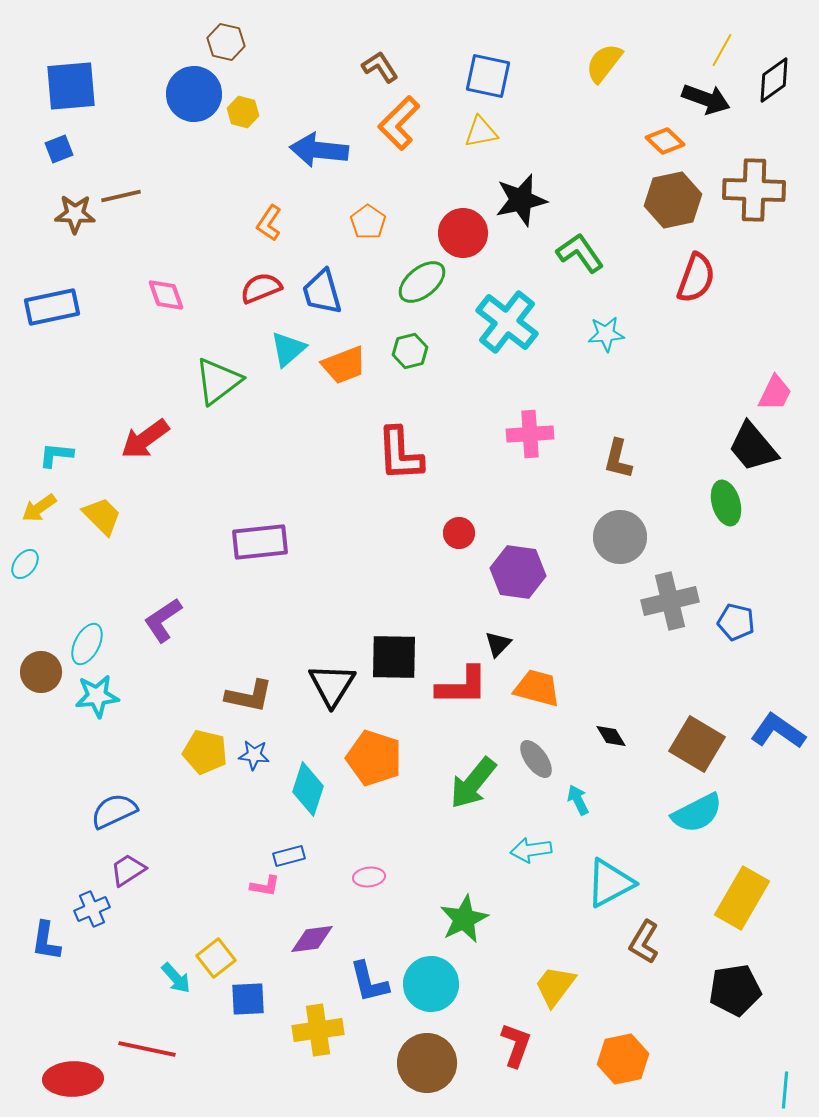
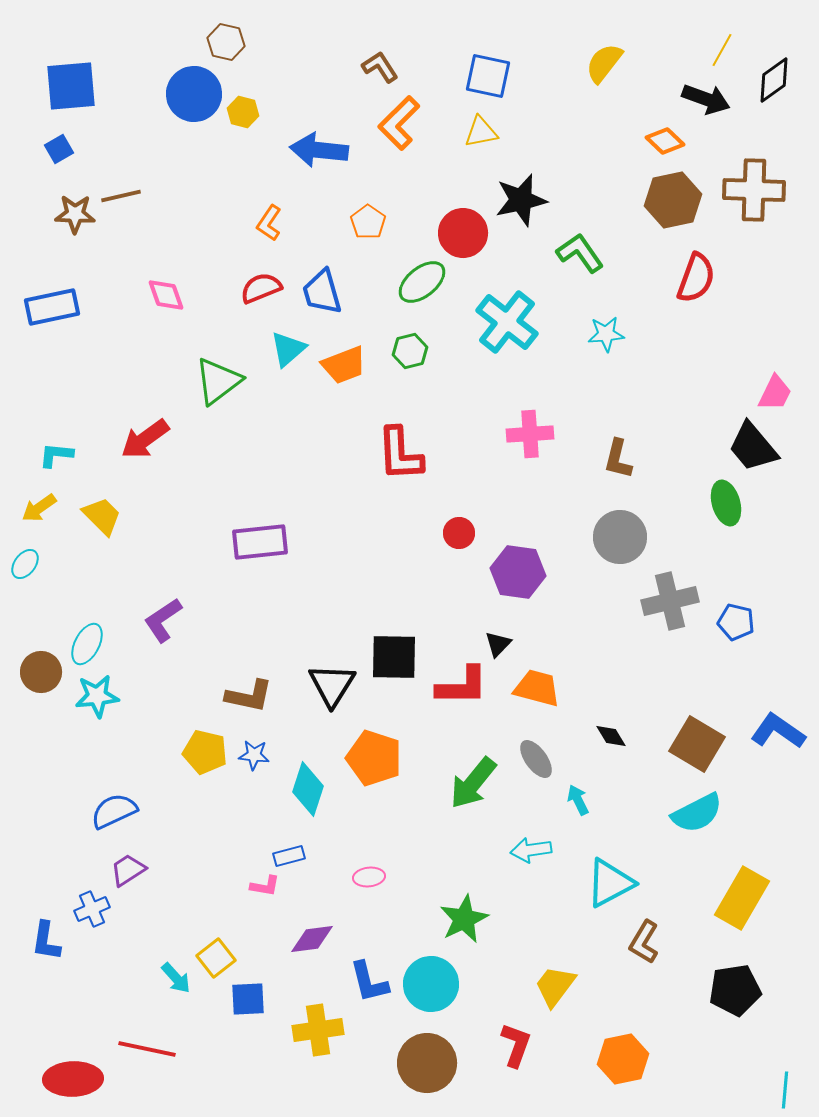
blue square at (59, 149): rotated 8 degrees counterclockwise
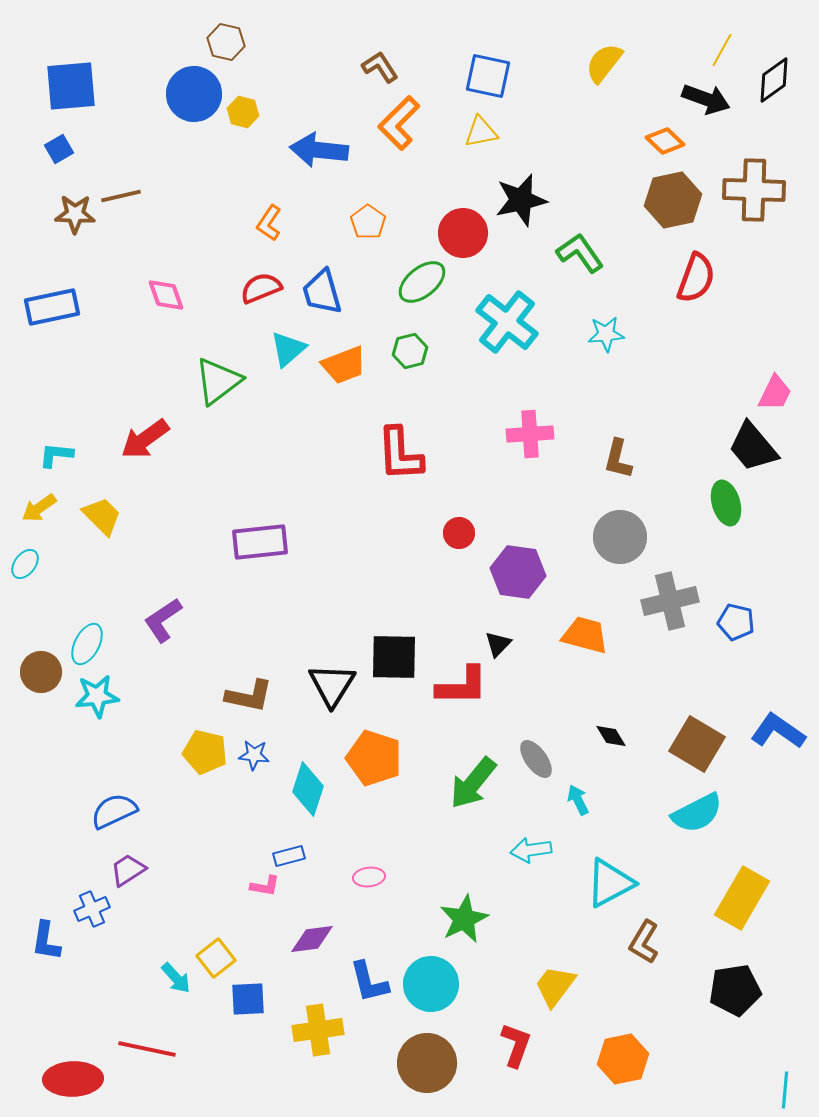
orange trapezoid at (537, 688): moved 48 px right, 53 px up
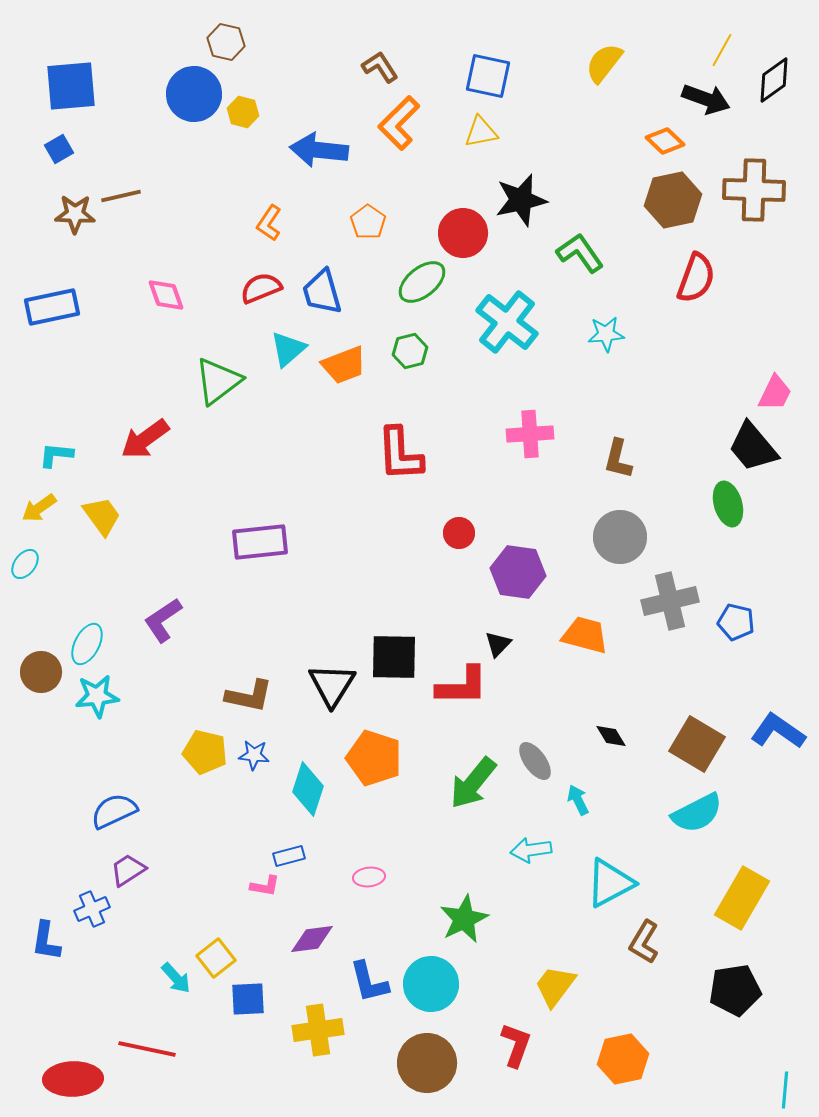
green ellipse at (726, 503): moved 2 px right, 1 px down
yellow trapezoid at (102, 516): rotated 9 degrees clockwise
gray ellipse at (536, 759): moved 1 px left, 2 px down
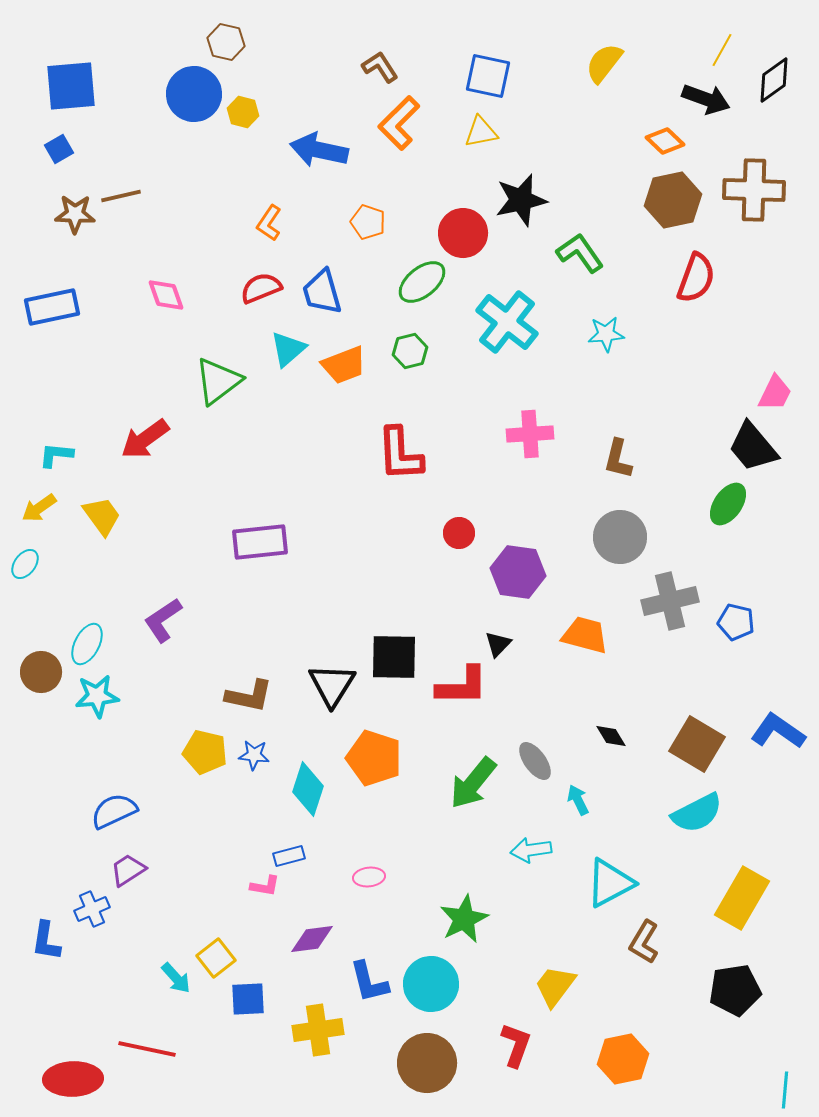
blue arrow at (319, 150): rotated 6 degrees clockwise
orange pentagon at (368, 222): rotated 16 degrees counterclockwise
green ellipse at (728, 504): rotated 51 degrees clockwise
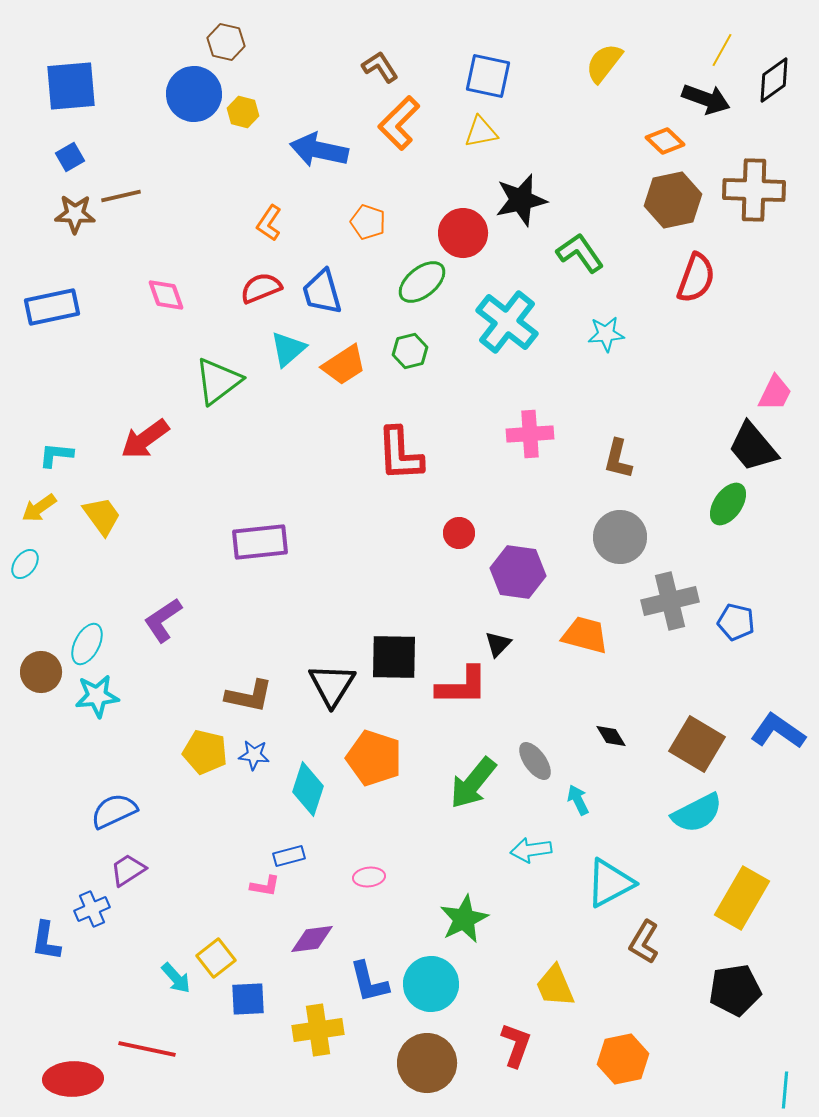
blue square at (59, 149): moved 11 px right, 8 px down
orange trapezoid at (344, 365): rotated 12 degrees counterclockwise
yellow trapezoid at (555, 986): rotated 60 degrees counterclockwise
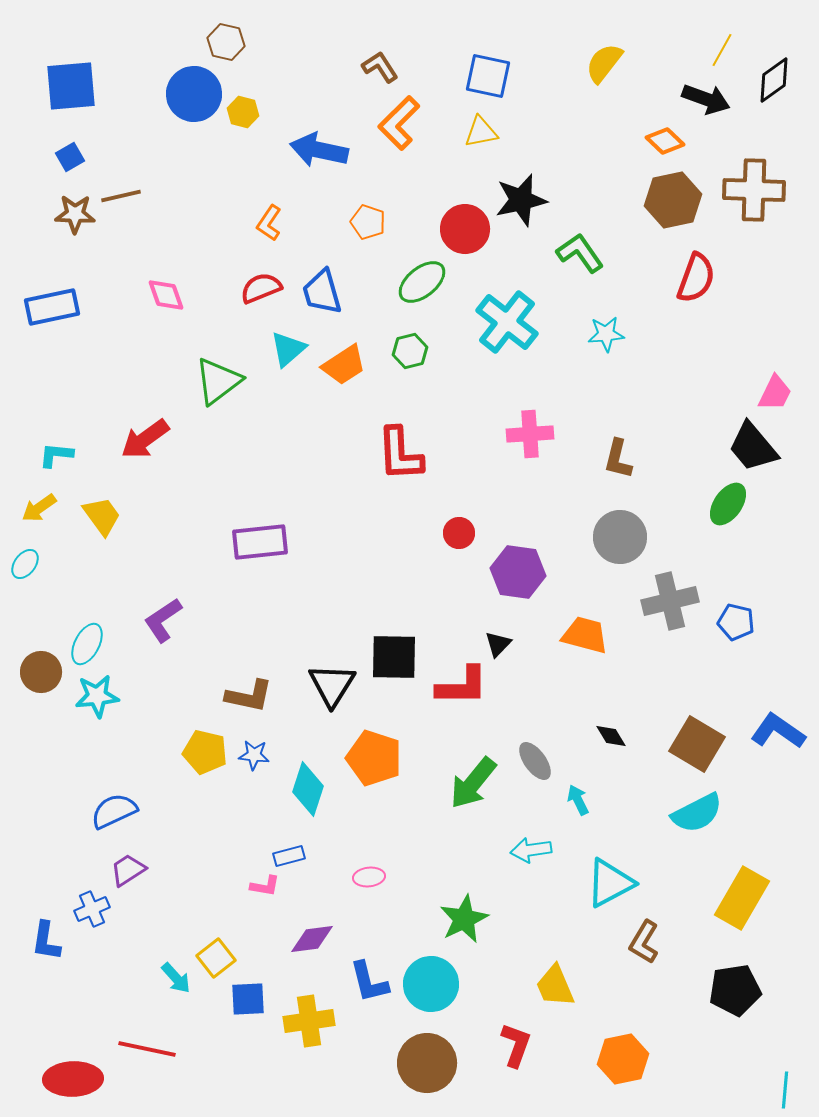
red circle at (463, 233): moved 2 px right, 4 px up
yellow cross at (318, 1030): moved 9 px left, 9 px up
